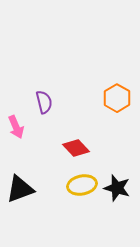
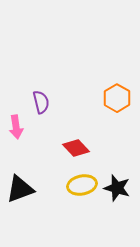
purple semicircle: moved 3 px left
pink arrow: rotated 15 degrees clockwise
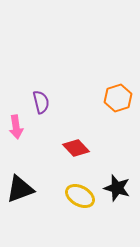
orange hexagon: moved 1 px right; rotated 12 degrees clockwise
yellow ellipse: moved 2 px left, 11 px down; rotated 40 degrees clockwise
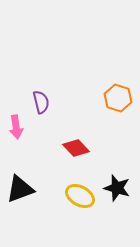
orange hexagon: rotated 24 degrees counterclockwise
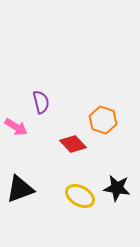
orange hexagon: moved 15 px left, 22 px down
pink arrow: rotated 50 degrees counterclockwise
red diamond: moved 3 px left, 4 px up
black star: rotated 8 degrees counterclockwise
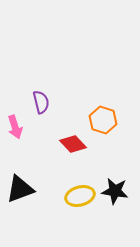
pink arrow: moved 1 px left; rotated 40 degrees clockwise
black star: moved 2 px left, 3 px down
yellow ellipse: rotated 44 degrees counterclockwise
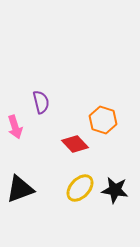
red diamond: moved 2 px right
black star: moved 1 px up
yellow ellipse: moved 8 px up; rotated 32 degrees counterclockwise
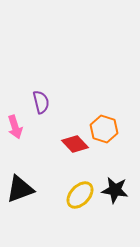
orange hexagon: moved 1 px right, 9 px down
yellow ellipse: moved 7 px down
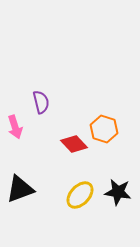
red diamond: moved 1 px left
black star: moved 3 px right, 2 px down
